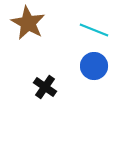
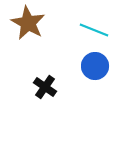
blue circle: moved 1 px right
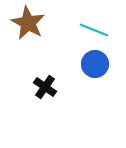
blue circle: moved 2 px up
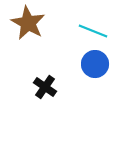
cyan line: moved 1 px left, 1 px down
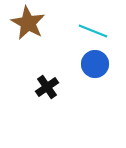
black cross: moved 2 px right; rotated 20 degrees clockwise
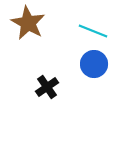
blue circle: moved 1 px left
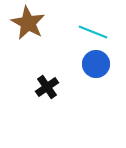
cyan line: moved 1 px down
blue circle: moved 2 px right
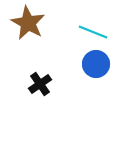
black cross: moved 7 px left, 3 px up
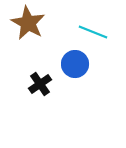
blue circle: moved 21 px left
